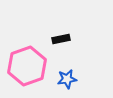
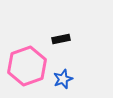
blue star: moved 4 px left; rotated 12 degrees counterclockwise
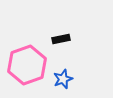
pink hexagon: moved 1 px up
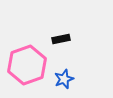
blue star: moved 1 px right
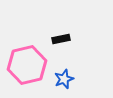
pink hexagon: rotated 6 degrees clockwise
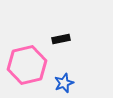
blue star: moved 4 px down
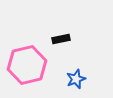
blue star: moved 12 px right, 4 px up
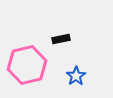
blue star: moved 3 px up; rotated 12 degrees counterclockwise
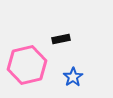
blue star: moved 3 px left, 1 px down
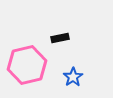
black rectangle: moved 1 px left, 1 px up
